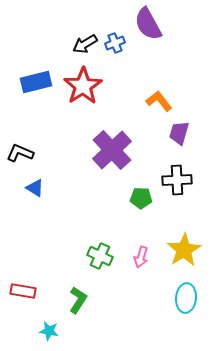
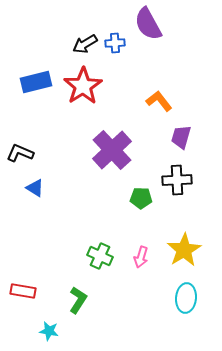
blue cross: rotated 18 degrees clockwise
purple trapezoid: moved 2 px right, 4 px down
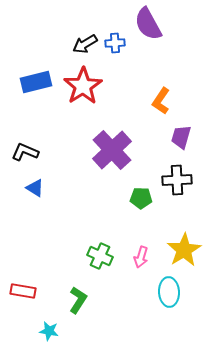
orange L-shape: moved 2 px right; rotated 108 degrees counterclockwise
black L-shape: moved 5 px right, 1 px up
cyan ellipse: moved 17 px left, 6 px up; rotated 8 degrees counterclockwise
